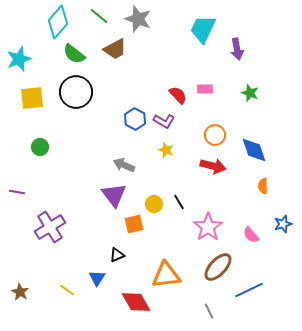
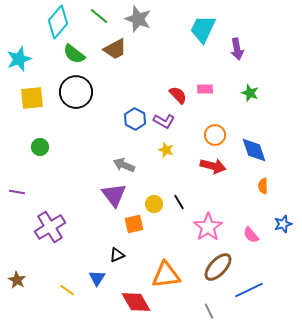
brown star: moved 3 px left, 12 px up
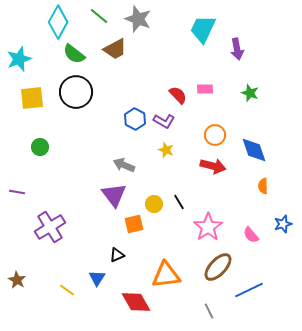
cyan diamond: rotated 12 degrees counterclockwise
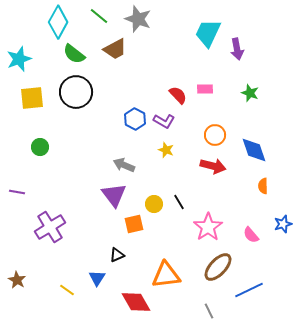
cyan trapezoid: moved 5 px right, 4 px down
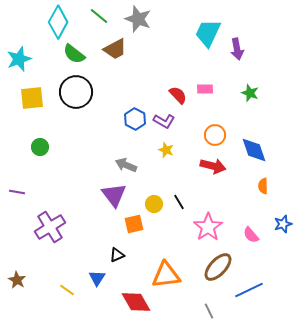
gray arrow: moved 2 px right
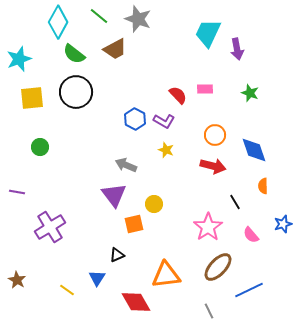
black line: moved 56 px right
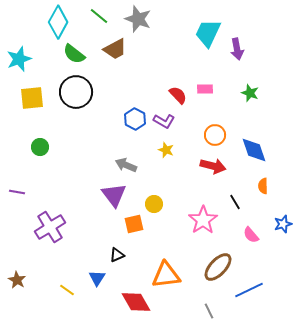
pink star: moved 5 px left, 7 px up
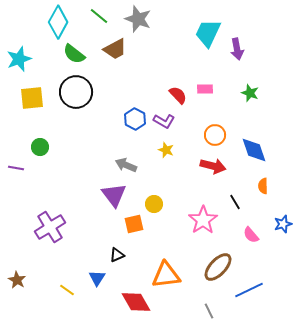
purple line: moved 1 px left, 24 px up
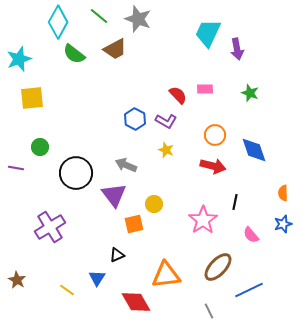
black circle: moved 81 px down
purple L-shape: moved 2 px right
orange semicircle: moved 20 px right, 7 px down
black line: rotated 42 degrees clockwise
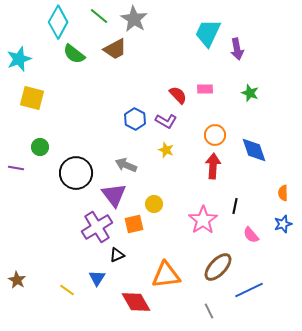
gray star: moved 4 px left; rotated 12 degrees clockwise
yellow square: rotated 20 degrees clockwise
red arrow: rotated 100 degrees counterclockwise
black line: moved 4 px down
purple cross: moved 47 px right
